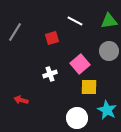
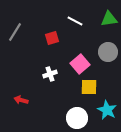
green triangle: moved 2 px up
gray circle: moved 1 px left, 1 px down
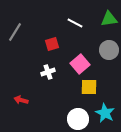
white line: moved 2 px down
red square: moved 6 px down
gray circle: moved 1 px right, 2 px up
white cross: moved 2 px left, 2 px up
cyan star: moved 2 px left, 3 px down
white circle: moved 1 px right, 1 px down
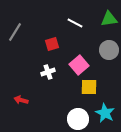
pink square: moved 1 px left, 1 px down
